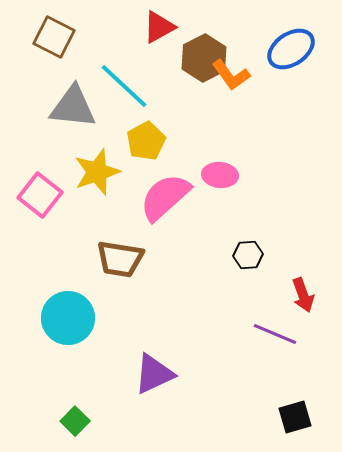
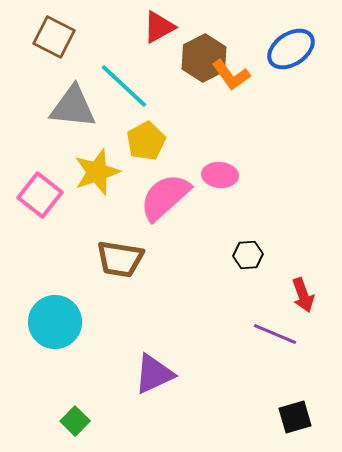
cyan circle: moved 13 px left, 4 px down
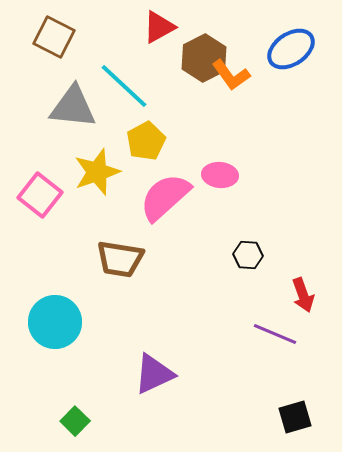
black hexagon: rotated 8 degrees clockwise
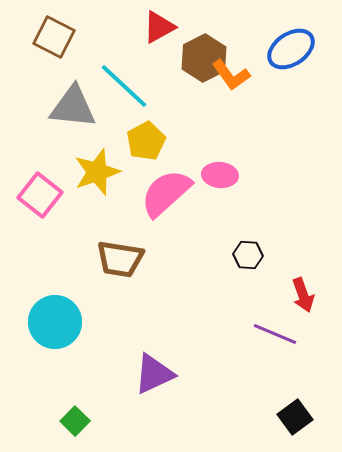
pink semicircle: moved 1 px right, 4 px up
black square: rotated 20 degrees counterclockwise
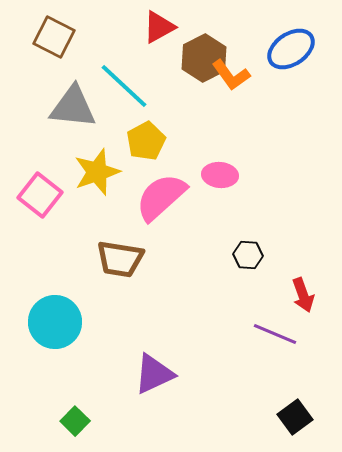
pink semicircle: moved 5 px left, 4 px down
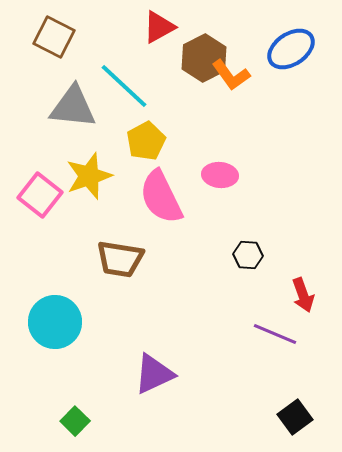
yellow star: moved 8 px left, 4 px down
pink semicircle: rotated 74 degrees counterclockwise
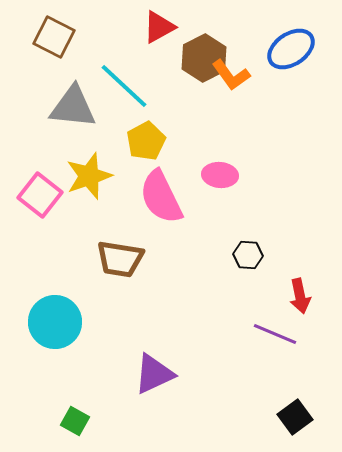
red arrow: moved 3 px left, 1 px down; rotated 8 degrees clockwise
green square: rotated 16 degrees counterclockwise
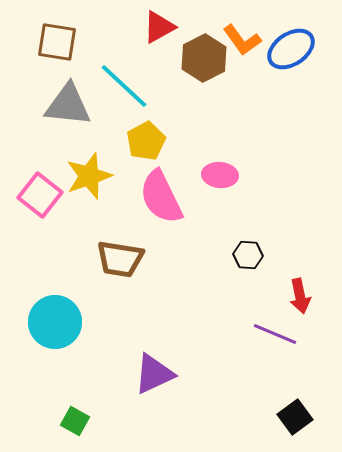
brown square: moved 3 px right, 5 px down; rotated 18 degrees counterclockwise
orange L-shape: moved 11 px right, 35 px up
gray triangle: moved 5 px left, 2 px up
